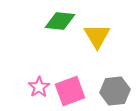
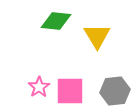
green diamond: moved 4 px left
pink square: rotated 20 degrees clockwise
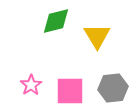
green diamond: rotated 20 degrees counterclockwise
pink star: moved 8 px left, 2 px up
gray hexagon: moved 2 px left, 3 px up
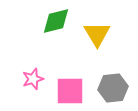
yellow triangle: moved 2 px up
pink star: moved 2 px right, 6 px up; rotated 15 degrees clockwise
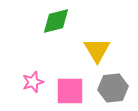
yellow triangle: moved 16 px down
pink star: moved 3 px down
